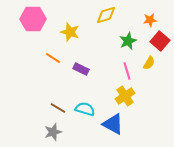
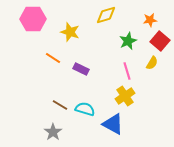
yellow semicircle: moved 3 px right
brown line: moved 2 px right, 3 px up
gray star: rotated 18 degrees counterclockwise
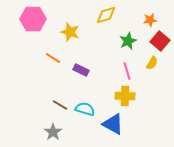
purple rectangle: moved 1 px down
yellow cross: rotated 36 degrees clockwise
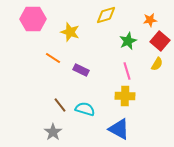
yellow semicircle: moved 5 px right, 1 px down
brown line: rotated 21 degrees clockwise
blue triangle: moved 6 px right, 5 px down
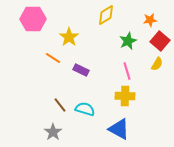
yellow diamond: rotated 15 degrees counterclockwise
yellow star: moved 1 px left, 5 px down; rotated 18 degrees clockwise
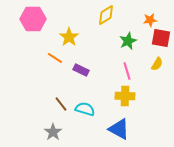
red square: moved 1 px right, 3 px up; rotated 30 degrees counterclockwise
orange line: moved 2 px right
brown line: moved 1 px right, 1 px up
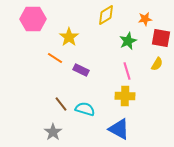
orange star: moved 5 px left, 1 px up
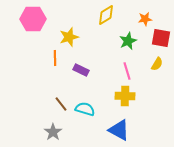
yellow star: rotated 18 degrees clockwise
orange line: rotated 56 degrees clockwise
blue triangle: moved 1 px down
